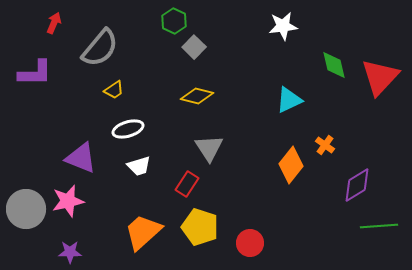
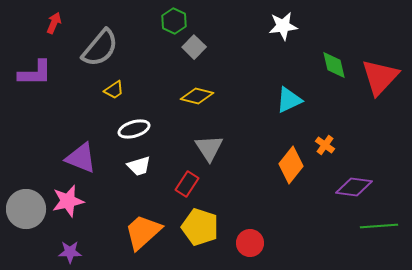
white ellipse: moved 6 px right
purple diamond: moved 3 px left, 2 px down; rotated 39 degrees clockwise
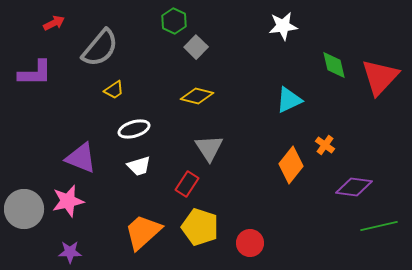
red arrow: rotated 40 degrees clockwise
gray square: moved 2 px right
gray circle: moved 2 px left
green line: rotated 9 degrees counterclockwise
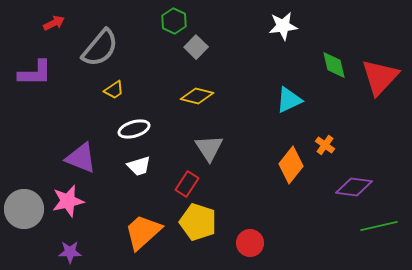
yellow pentagon: moved 2 px left, 5 px up
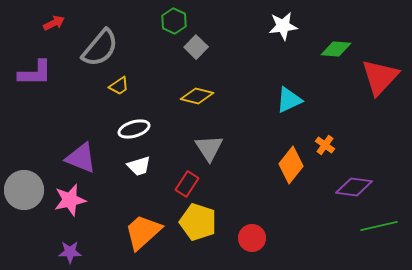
green diamond: moved 2 px right, 16 px up; rotated 72 degrees counterclockwise
yellow trapezoid: moved 5 px right, 4 px up
pink star: moved 2 px right, 1 px up
gray circle: moved 19 px up
red circle: moved 2 px right, 5 px up
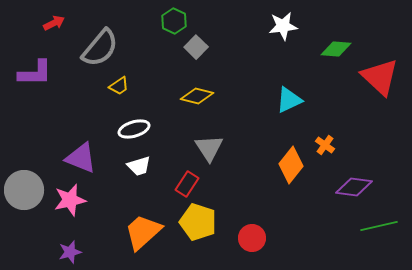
red triangle: rotated 30 degrees counterclockwise
purple star: rotated 15 degrees counterclockwise
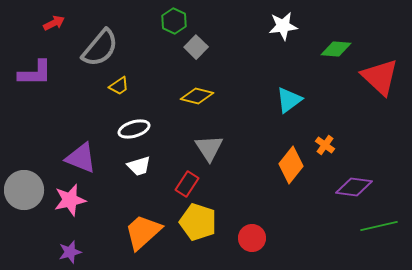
cyan triangle: rotated 12 degrees counterclockwise
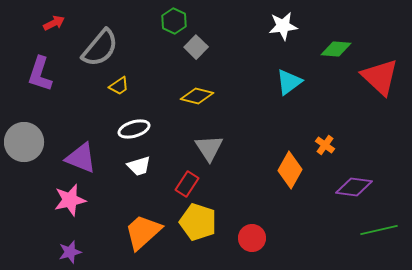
purple L-shape: moved 5 px right, 1 px down; rotated 108 degrees clockwise
cyan triangle: moved 18 px up
orange diamond: moved 1 px left, 5 px down; rotated 9 degrees counterclockwise
gray circle: moved 48 px up
green line: moved 4 px down
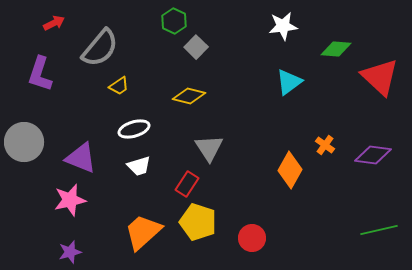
yellow diamond: moved 8 px left
purple diamond: moved 19 px right, 32 px up
